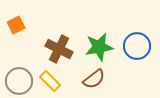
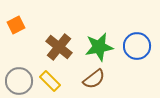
brown cross: moved 2 px up; rotated 12 degrees clockwise
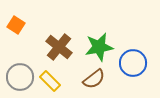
orange square: rotated 30 degrees counterclockwise
blue circle: moved 4 px left, 17 px down
gray circle: moved 1 px right, 4 px up
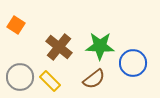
green star: moved 1 px right, 1 px up; rotated 12 degrees clockwise
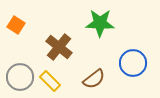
green star: moved 23 px up
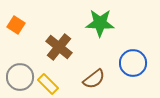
yellow rectangle: moved 2 px left, 3 px down
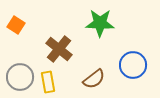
brown cross: moved 2 px down
blue circle: moved 2 px down
yellow rectangle: moved 2 px up; rotated 35 degrees clockwise
